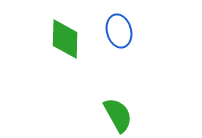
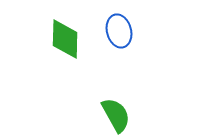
green semicircle: moved 2 px left
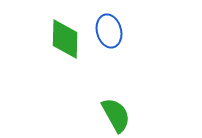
blue ellipse: moved 10 px left
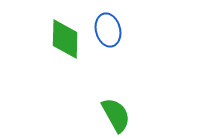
blue ellipse: moved 1 px left, 1 px up
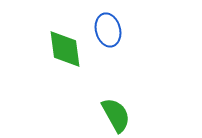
green diamond: moved 10 px down; rotated 9 degrees counterclockwise
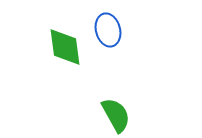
green diamond: moved 2 px up
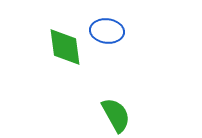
blue ellipse: moved 1 px left, 1 px down; rotated 68 degrees counterclockwise
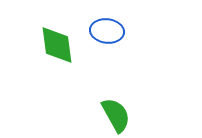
green diamond: moved 8 px left, 2 px up
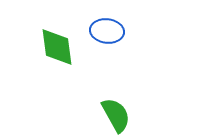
green diamond: moved 2 px down
